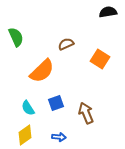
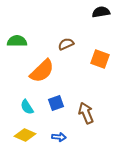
black semicircle: moved 7 px left
green semicircle: moved 1 px right, 4 px down; rotated 66 degrees counterclockwise
orange square: rotated 12 degrees counterclockwise
cyan semicircle: moved 1 px left, 1 px up
yellow diamond: rotated 60 degrees clockwise
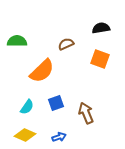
black semicircle: moved 16 px down
cyan semicircle: rotated 112 degrees counterclockwise
blue arrow: rotated 24 degrees counterclockwise
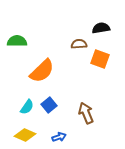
brown semicircle: moved 13 px right; rotated 21 degrees clockwise
blue square: moved 7 px left, 2 px down; rotated 21 degrees counterclockwise
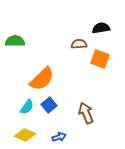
green semicircle: moved 2 px left
orange semicircle: moved 8 px down
